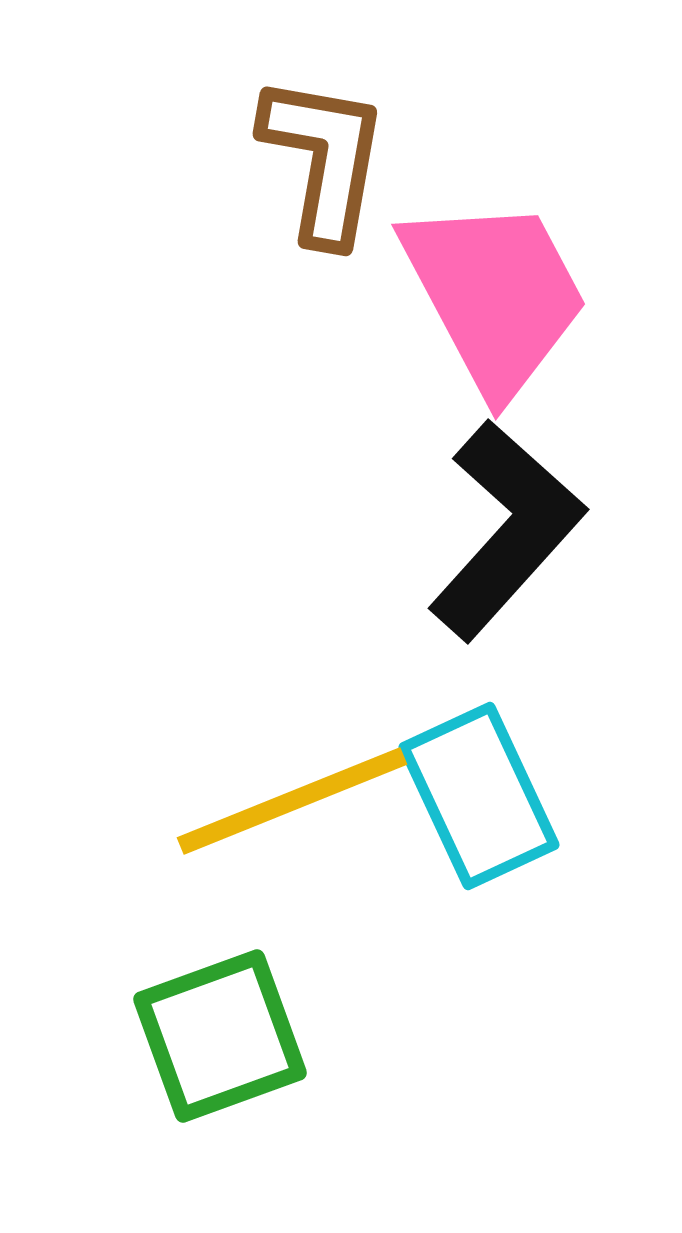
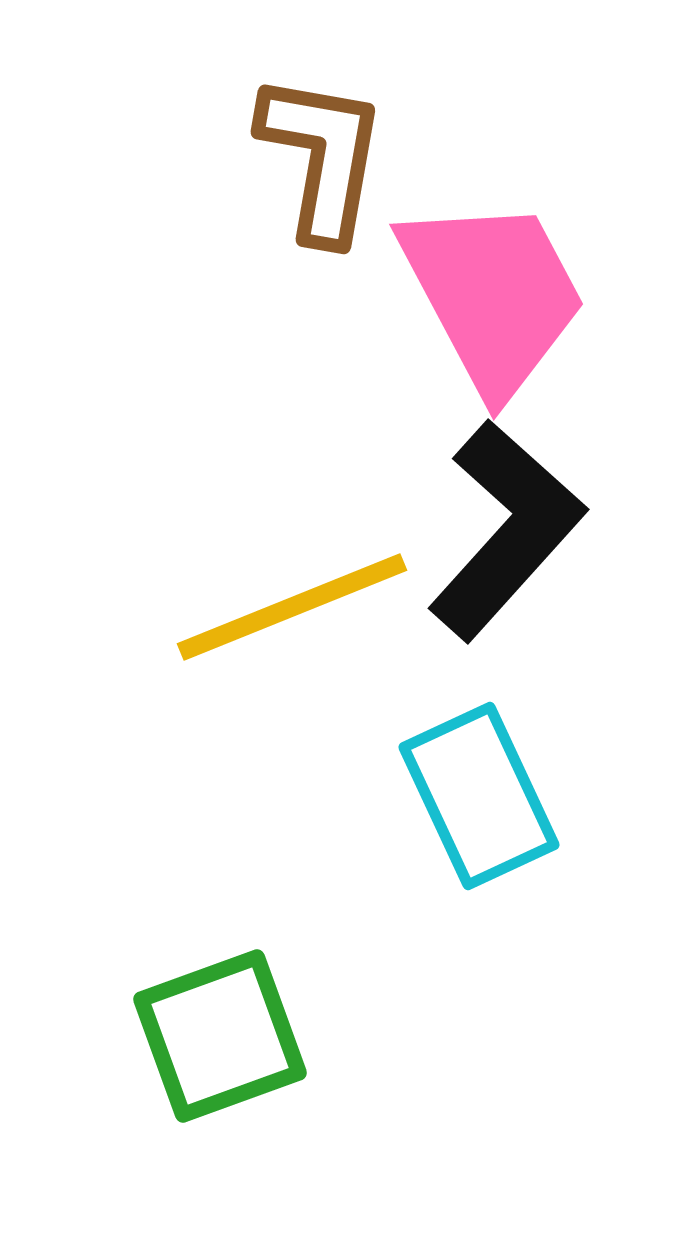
brown L-shape: moved 2 px left, 2 px up
pink trapezoid: moved 2 px left
yellow line: moved 194 px up
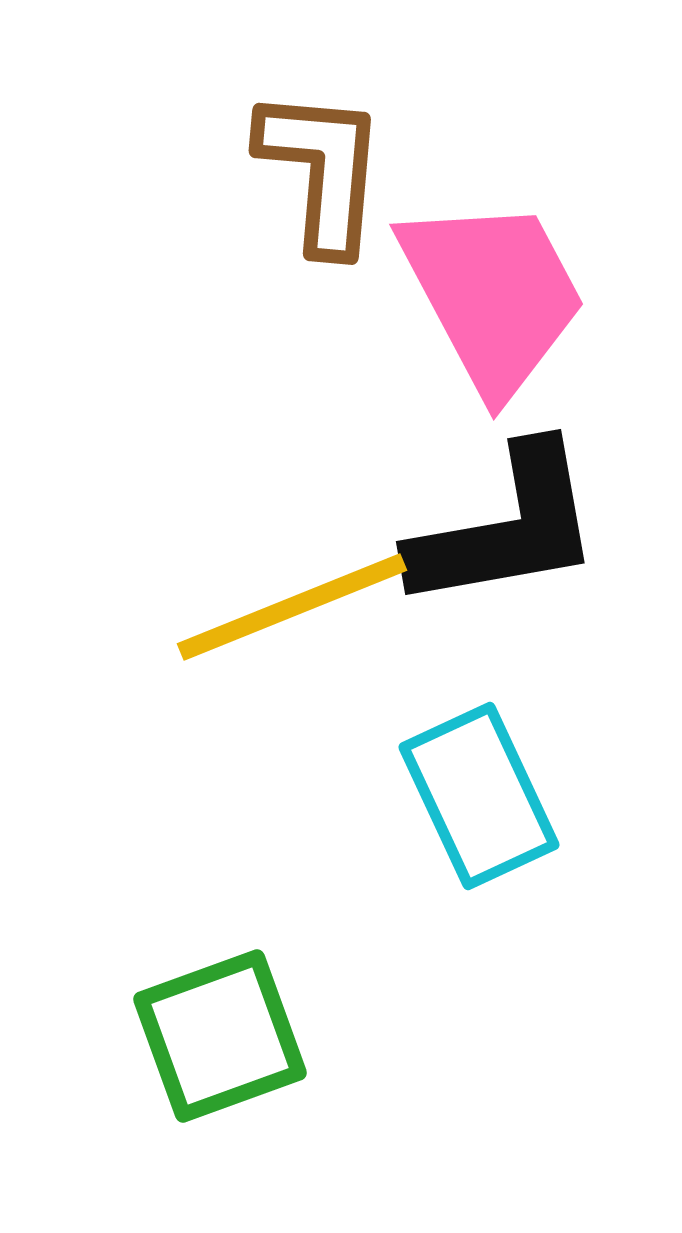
brown L-shape: moved 13 px down; rotated 5 degrees counterclockwise
black L-shape: moved 2 px up; rotated 38 degrees clockwise
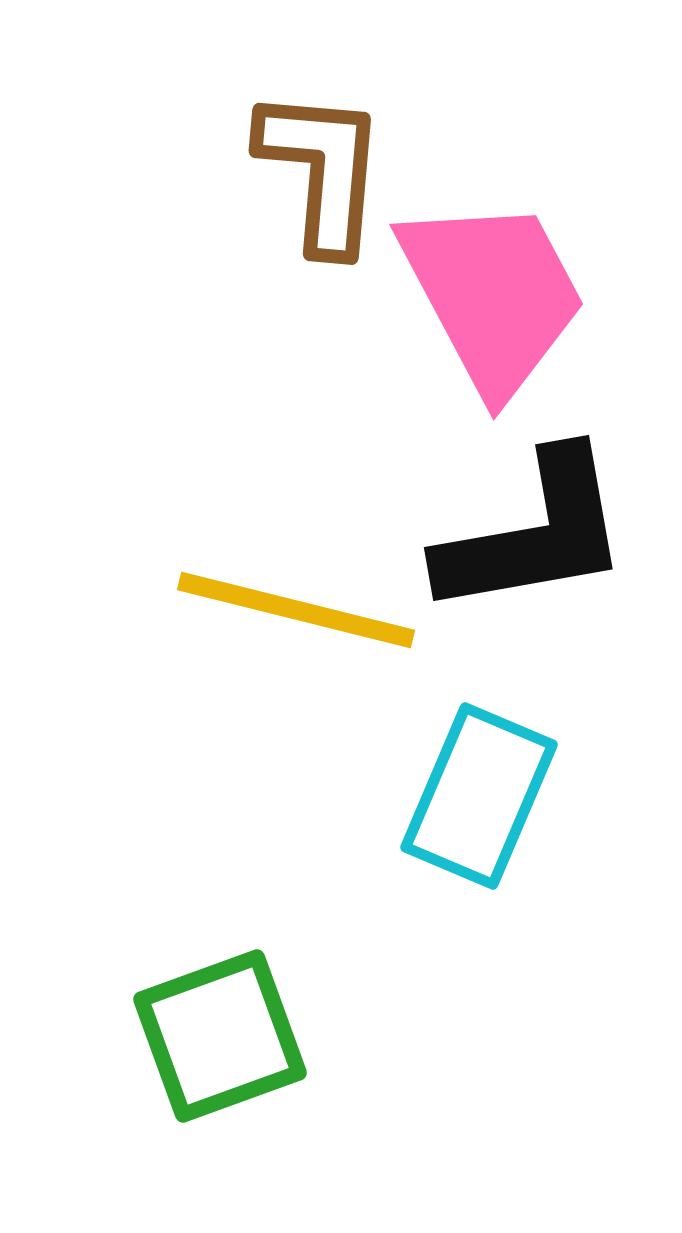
black L-shape: moved 28 px right, 6 px down
yellow line: moved 4 px right, 3 px down; rotated 36 degrees clockwise
cyan rectangle: rotated 48 degrees clockwise
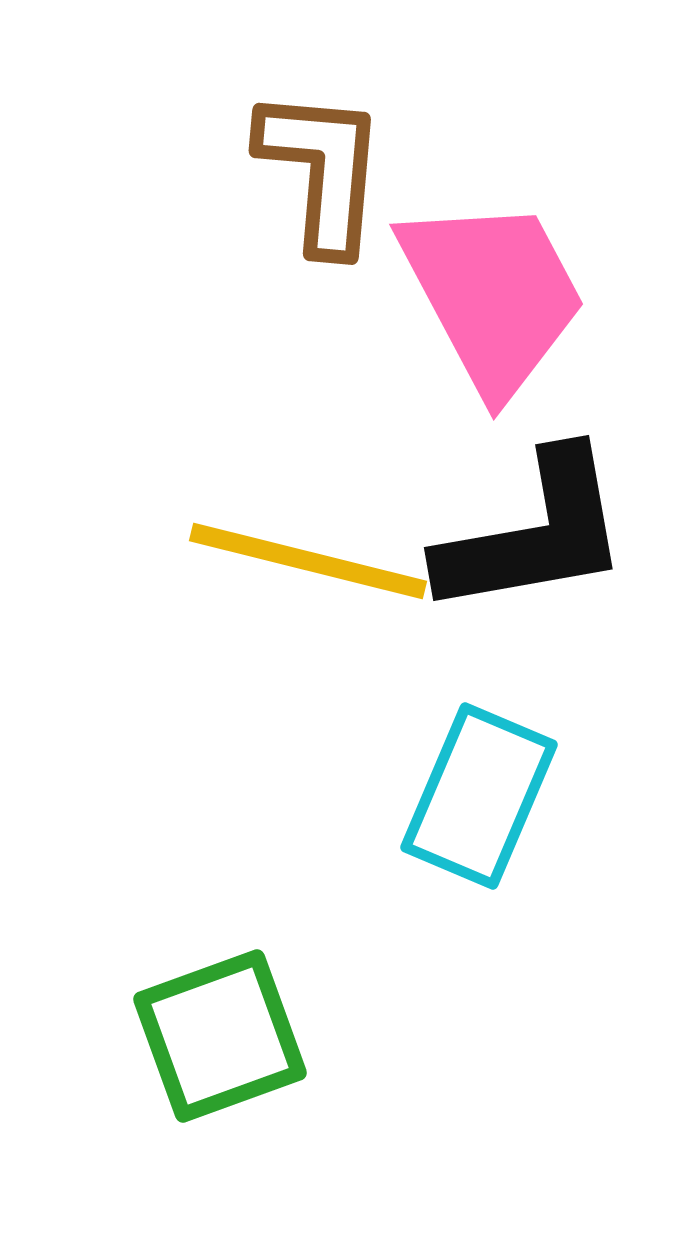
yellow line: moved 12 px right, 49 px up
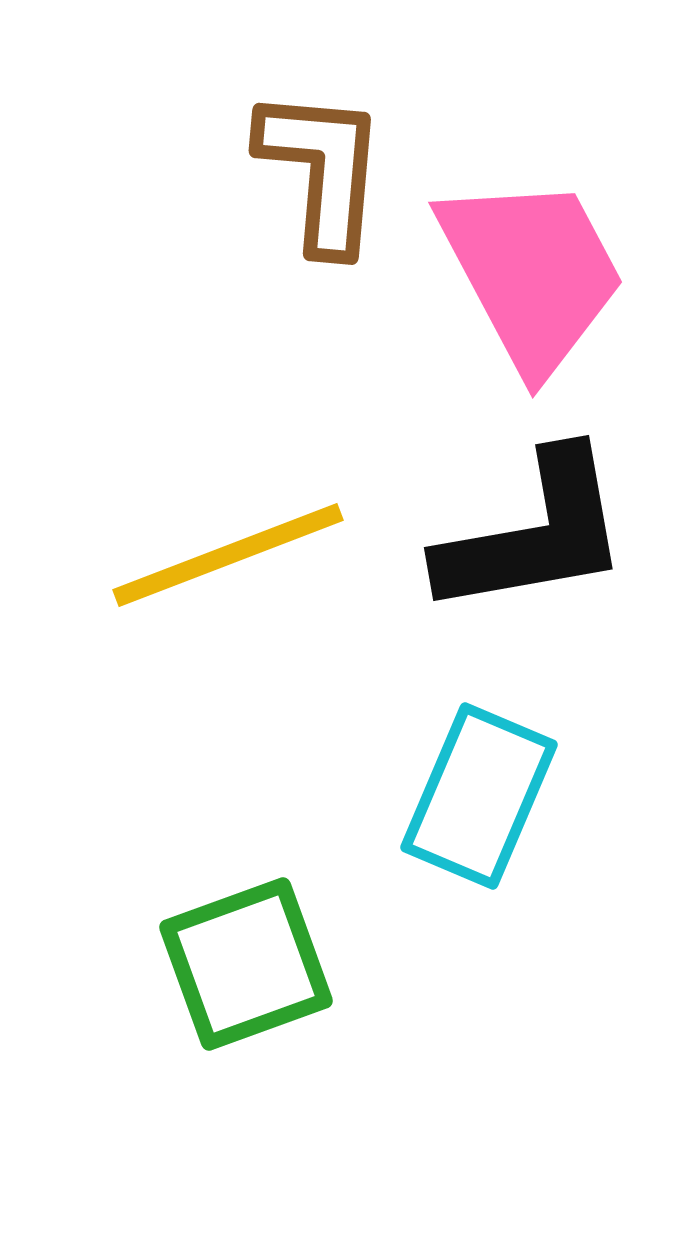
pink trapezoid: moved 39 px right, 22 px up
yellow line: moved 80 px left, 6 px up; rotated 35 degrees counterclockwise
green square: moved 26 px right, 72 px up
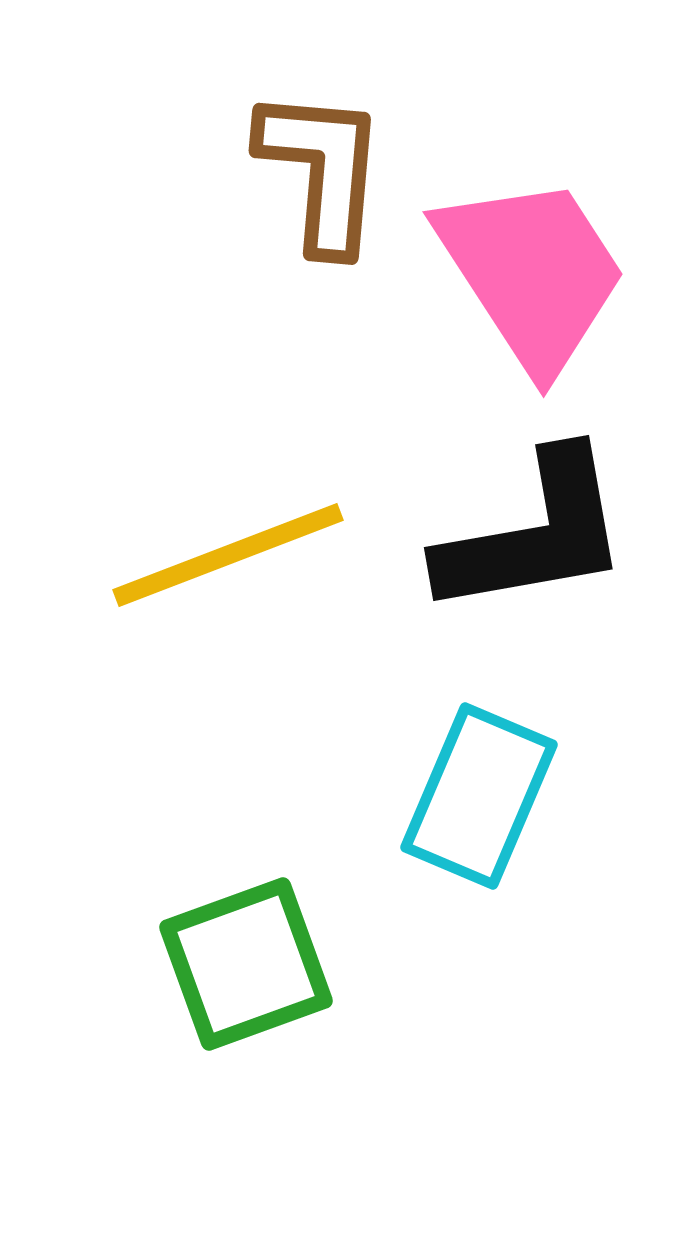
pink trapezoid: rotated 5 degrees counterclockwise
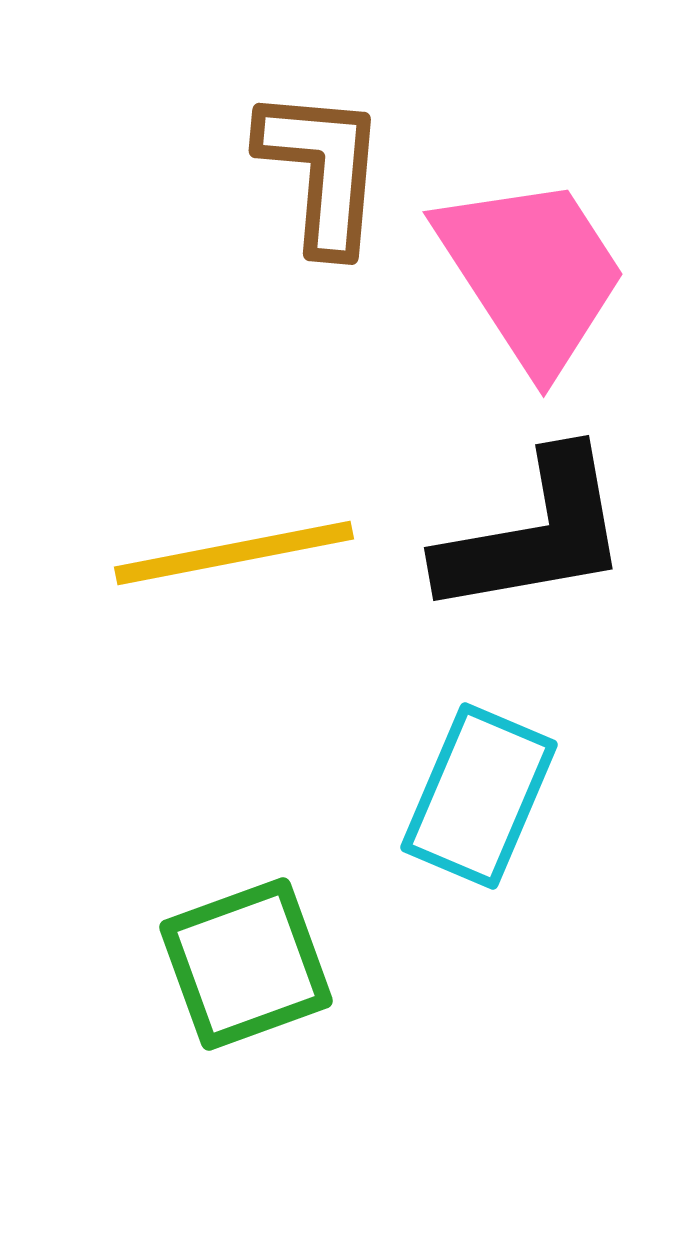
yellow line: moved 6 px right, 2 px up; rotated 10 degrees clockwise
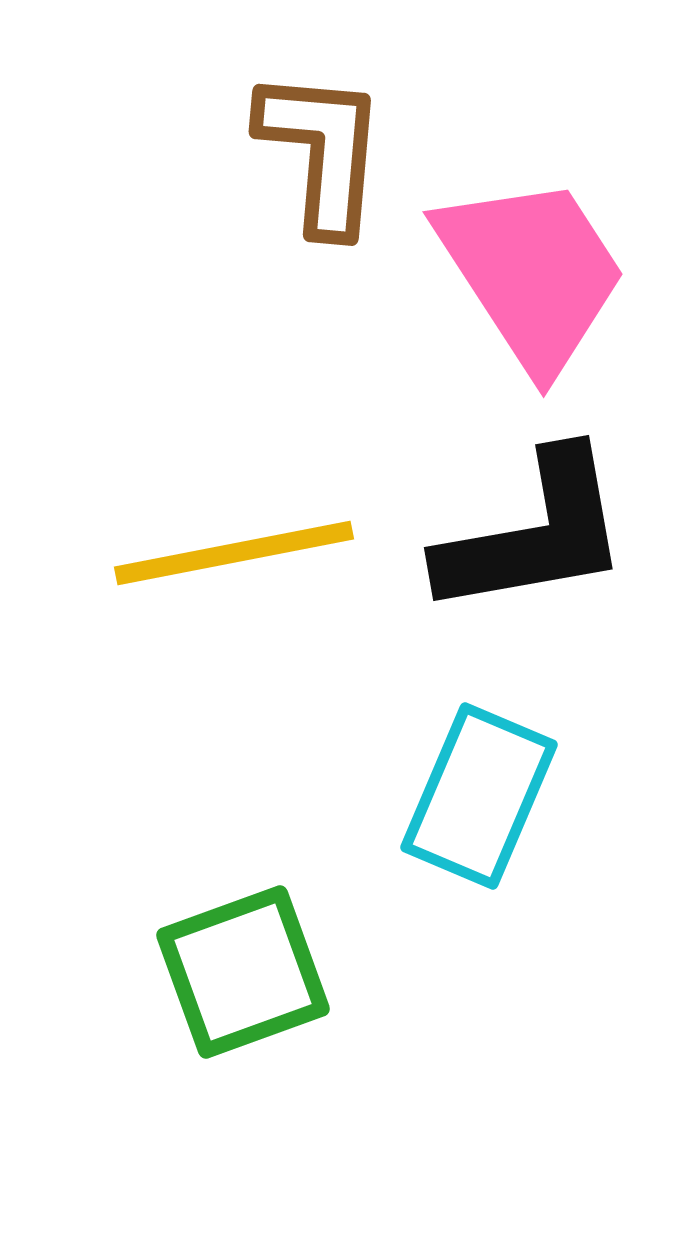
brown L-shape: moved 19 px up
green square: moved 3 px left, 8 px down
